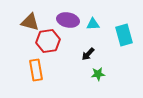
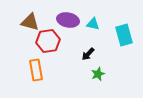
cyan triangle: rotated 16 degrees clockwise
green star: rotated 16 degrees counterclockwise
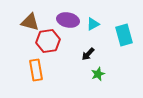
cyan triangle: rotated 40 degrees counterclockwise
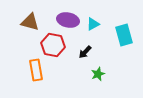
red hexagon: moved 5 px right, 4 px down; rotated 20 degrees clockwise
black arrow: moved 3 px left, 2 px up
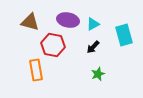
black arrow: moved 8 px right, 5 px up
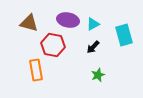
brown triangle: moved 1 px left, 1 px down
green star: moved 1 px down
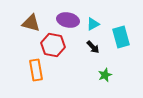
brown triangle: moved 2 px right
cyan rectangle: moved 3 px left, 2 px down
black arrow: rotated 88 degrees counterclockwise
green star: moved 7 px right
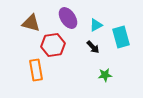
purple ellipse: moved 2 px up; rotated 45 degrees clockwise
cyan triangle: moved 3 px right, 1 px down
red hexagon: rotated 20 degrees counterclockwise
green star: rotated 16 degrees clockwise
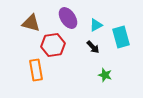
green star: rotated 24 degrees clockwise
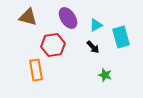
brown triangle: moved 3 px left, 6 px up
